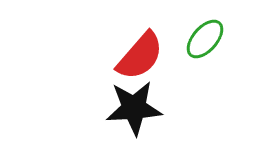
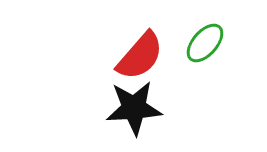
green ellipse: moved 4 px down
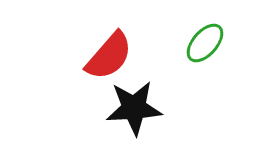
red semicircle: moved 31 px left
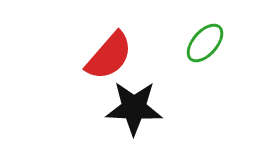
black star: rotated 6 degrees clockwise
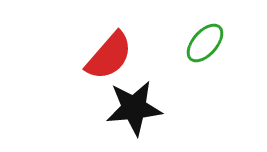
black star: rotated 8 degrees counterclockwise
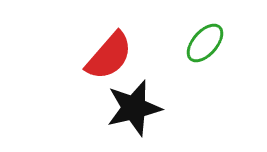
black star: rotated 8 degrees counterclockwise
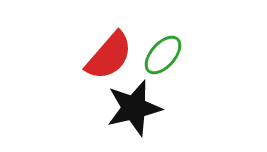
green ellipse: moved 42 px left, 12 px down
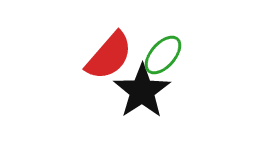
black star: moved 8 px right, 17 px up; rotated 20 degrees counterclockwise
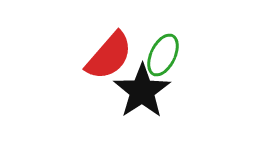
green ellipse: rotated 15 degrees counterclockwise
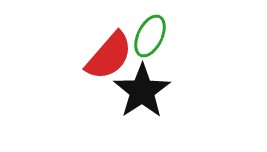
green ellipse: moved 13 px left, 19 px up
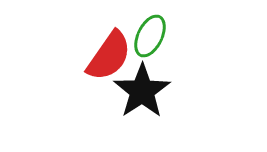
red semicircle: rotated 6 degrees counterclockwise
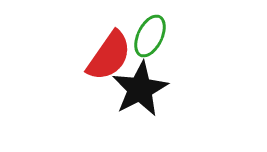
black star: moved 2 px left, 2 px up; rotated 6 degrees clockwise
